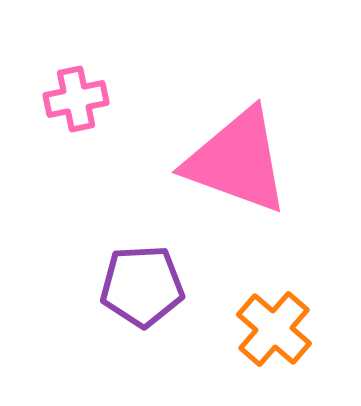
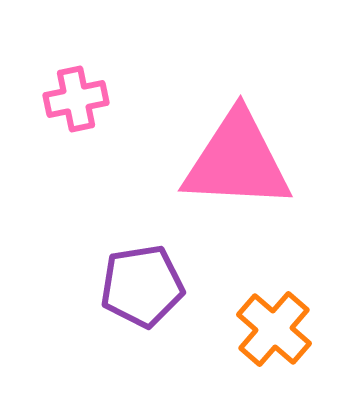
pink triangle: rotated 17 degrees counterclockwise
purple pentagon: rotated 6 degrees counterclockwise
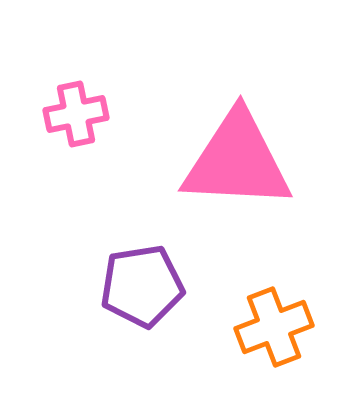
pink cross: moved 15 px down
orange cross: moved 2 px up; rotated 28 degrees clockwise
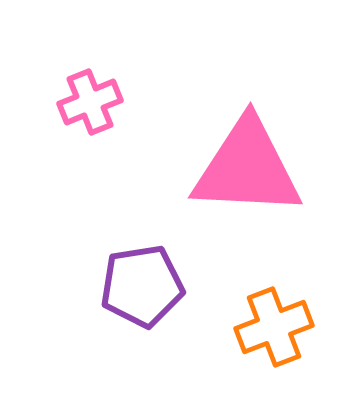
pink cross: moved 14 px right, 12 px up; rotated 10 degrees counterclockwise
pink triangle: moved 10 px right, 7 px down
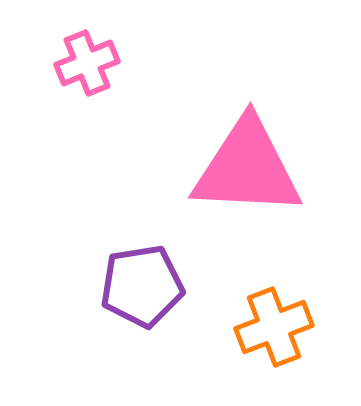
pink cross: moved 3 px left, 39 px up
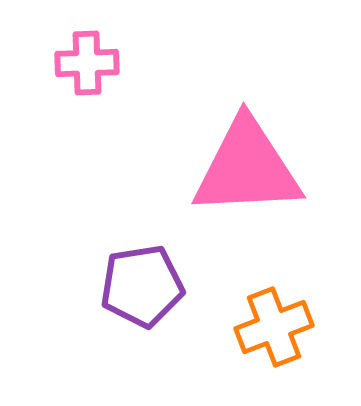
pink cross: rotated 20 degrees clockwise
pink triangle: rotated 6 degrees counterclockwise
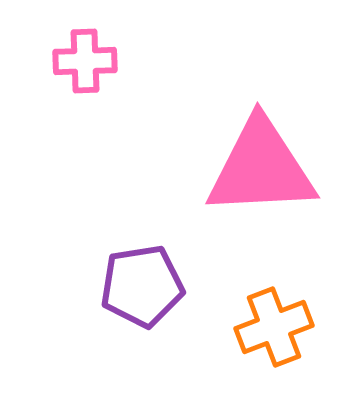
pink cross: moved 2 px left, 2 px up
pink triangle: moved 14 px right
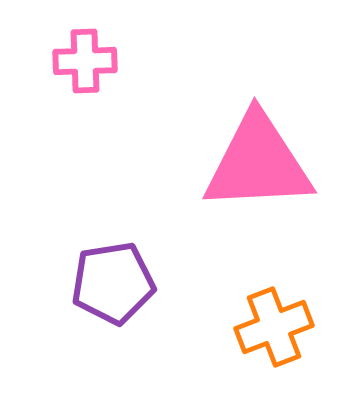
pink triangle: moved 3 px left, 5 px up
purple pentagon: moved 29 px left, 3 px up
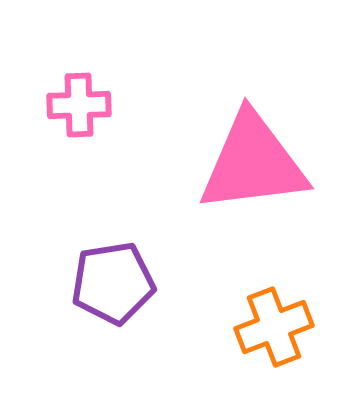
pink cross: moved 6 px left, 44 px down
pink triangle: moved 5 px left; rotated 4 degrees counterclockwise
